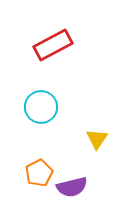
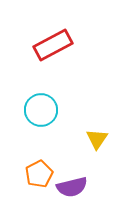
cyan circle: moved 3 px down
orange pentagon: moved 1 px down
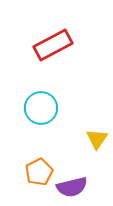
cyan circle: moved 2 px up
orange pentagon: moved 2 px up
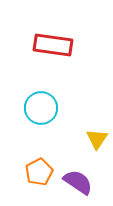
red rectangle: rotated 36 degrees clockwise
purple semicircle: moved 6 px right, 5 px up; rotated 132 degrees counterclockwise
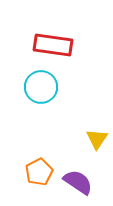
cyan circle: moved 21 px up
